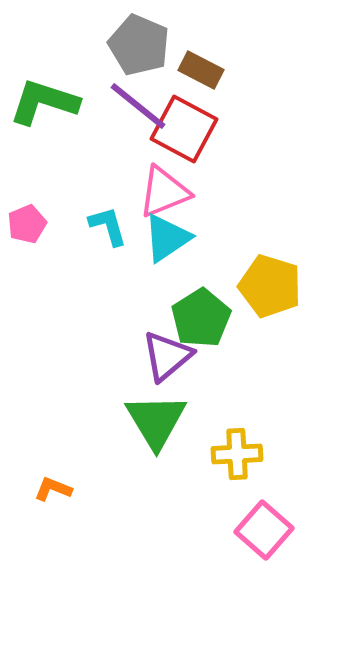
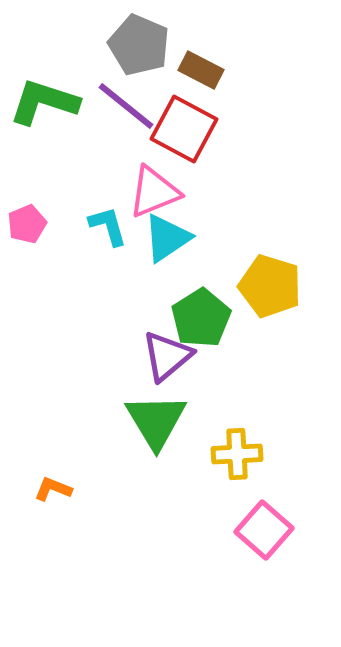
purple line: moved 12 px left
pink triangle: moved 10 px left
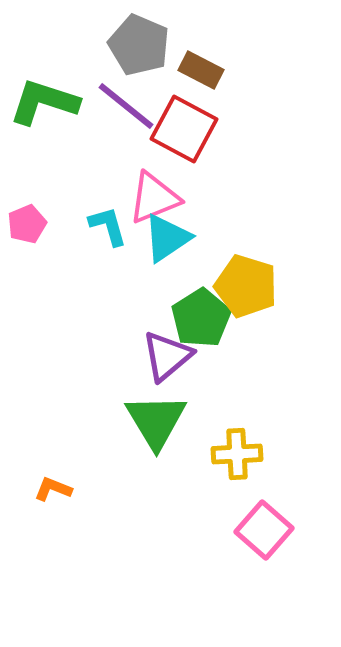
pink triangle: moved 6 px down
yellow pentagon: moved 24 px left
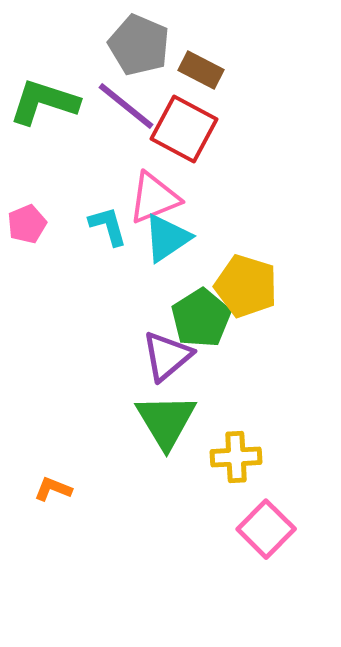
green triangle: moved 10 px right
yellow cross: moved 1 px left, 3 px down
pink square: moved 2 px right, 1 px up; rotated 4 degrees clockwise
